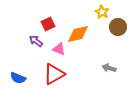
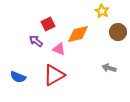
yellow star: moved 1 px up
brown circle: moved 5 px down
red triangle: moved 1 px down
blue semicircle: moved 1 px up
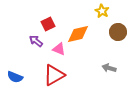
blue semicircle: moved 3 px left
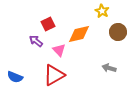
orange diamond: moved 1 px right
pink triangle: moved 1 px down; rotated 24 degrees clockwise
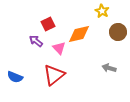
pink triangle: moved 2 px up
red triangle: rotated 10 degrees counterclockwise
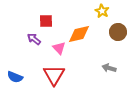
red square: moved 2 px left, 3 px up; rotated 24 degrees clockwise
purple arrow: moved 2 px left, 2 px up
red triangle: rotated 20 degrees counterclockwise
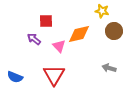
yellow star: rotated 16 degrees counterclockwise
brown circle: moved 4 px left, 1 px up
pink triangle: moved 2 px up
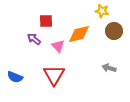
pink triangle: moved 1 px left
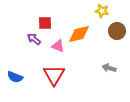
red square: moved 1 px left, 2 px down
brown circle: moved 3 px right
pink triangle: rotated 24 degrees counterclockwise
